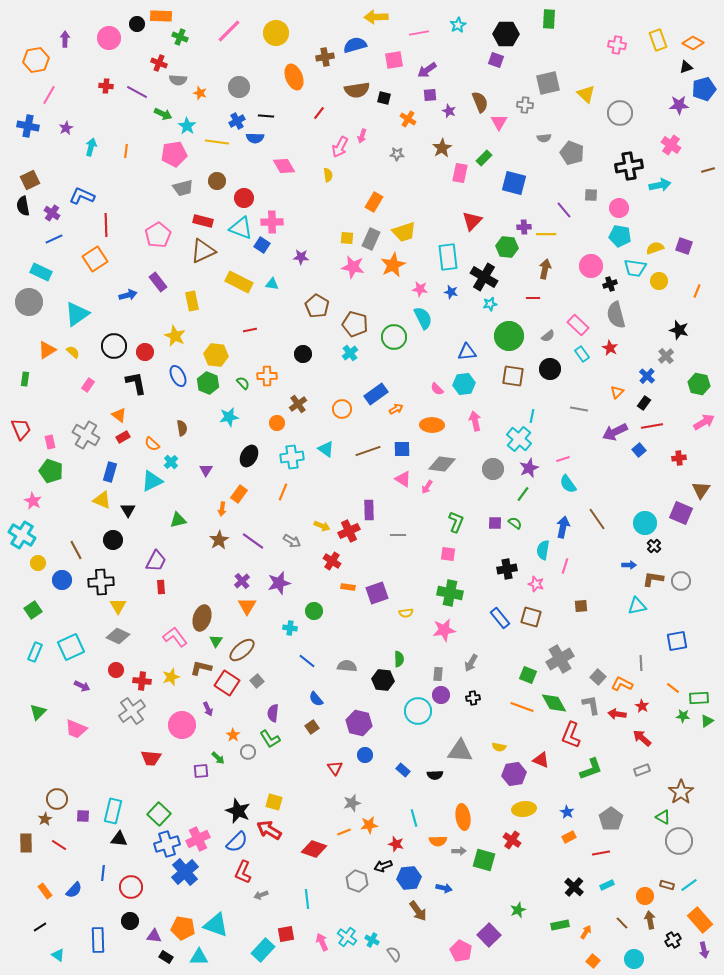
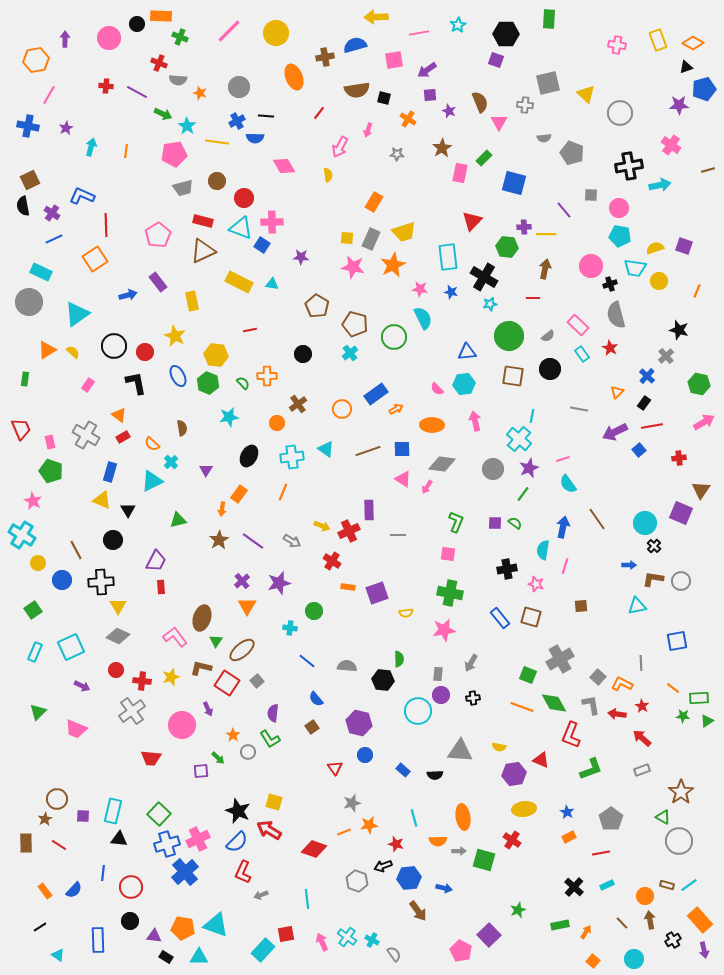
pink arrow at (362, 136): moved 6 px right, 6 px up
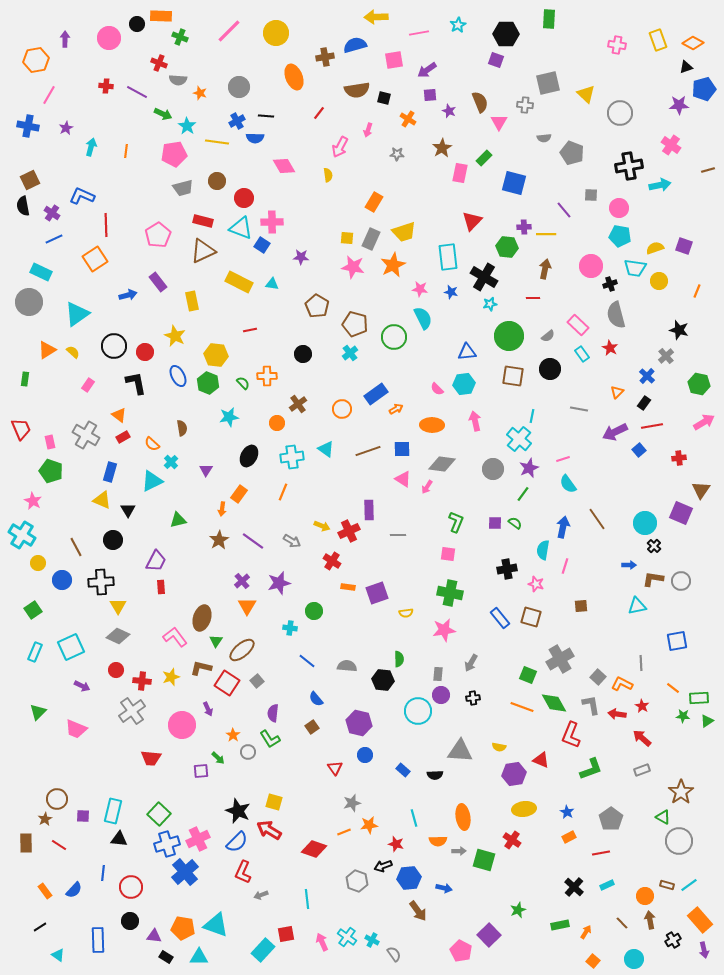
brown line at (76, 550): moved 3 px up
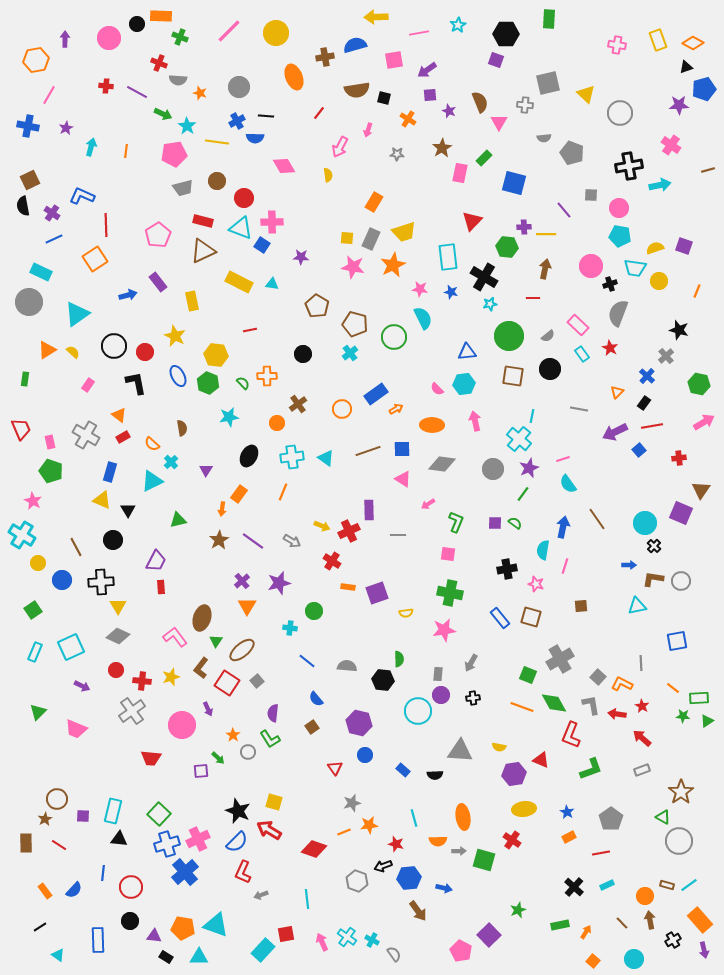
gray semicircle at (616, 315): moved 2 px right, 2 px up; rotated 36 degrees clockwise
cyan triangle at (326, 449): moved 9 px down
pink arrow at (427, 487): moved 1 px right, 17 px down; rotated 24 degrees clockwise
brown L-shape at (201, 668): rotated 65 degrees counterclockwise
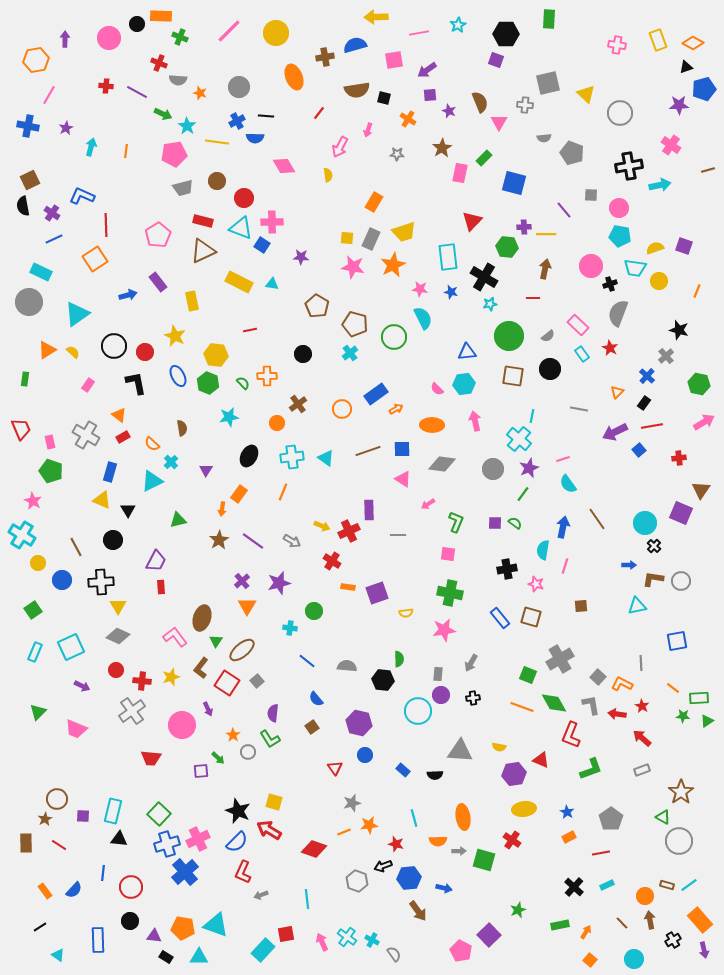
orange square at (593, 961): moved 3 px left, 1 px up
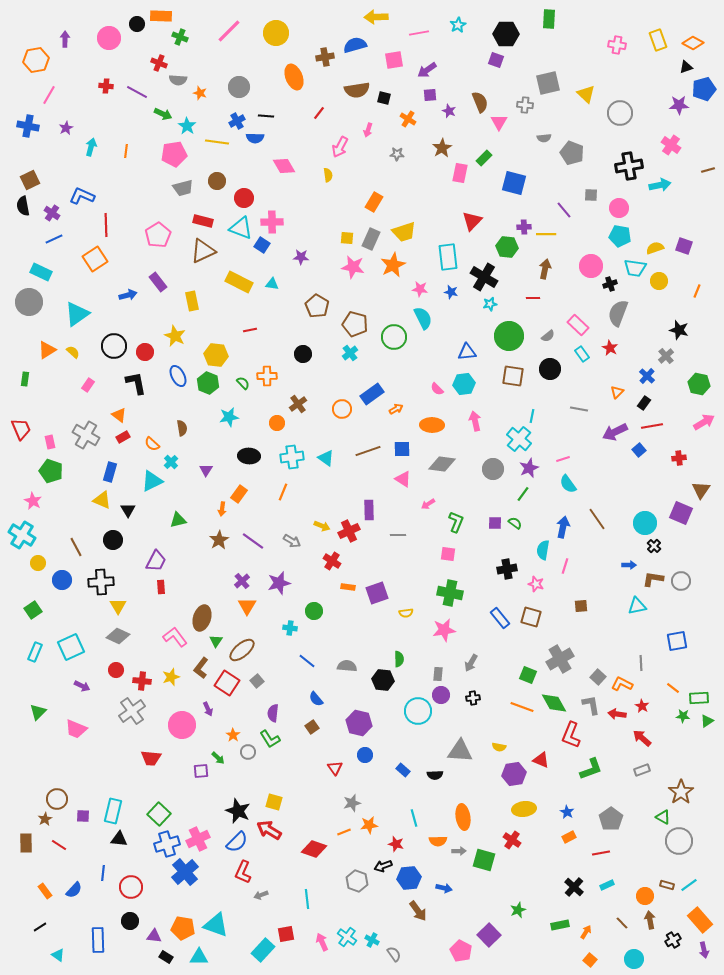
blue rectangle at (376, 394): moved 4 px left
black ellipse at (249, 456): rotated 65 degrees clockwise
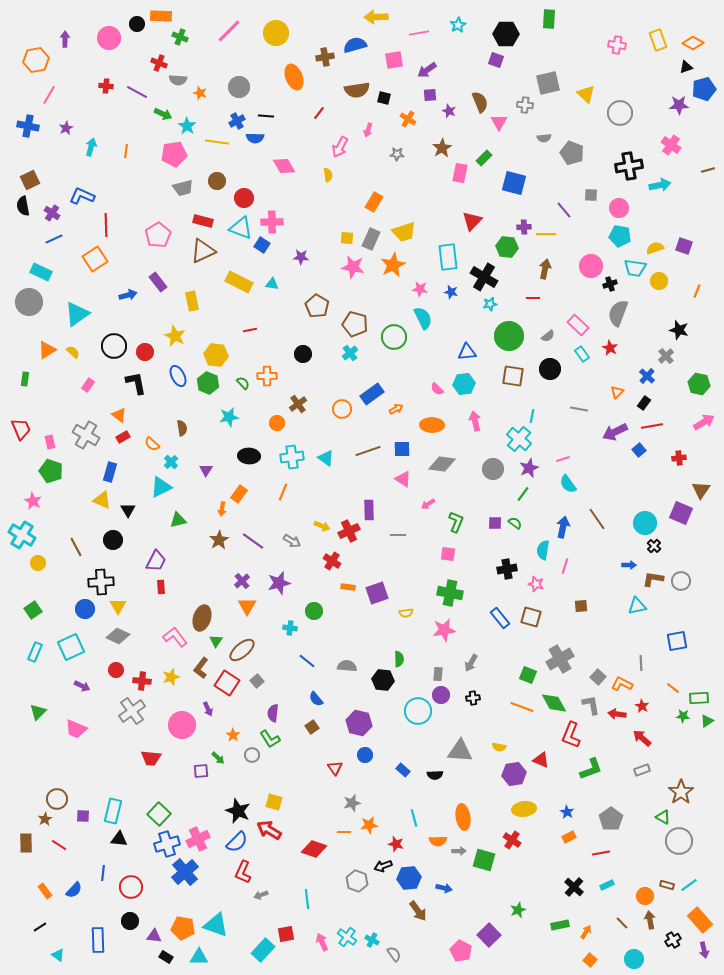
cyan triangle at (152, 481): moved 9 px right, 6 px down
blue circle at (62, 580): moved 23 px right, 29 px down
gray circle at (248, 752): moved 4 px right, 3 px down
orange line at (344, 832): rotated 24 degrees clockwise
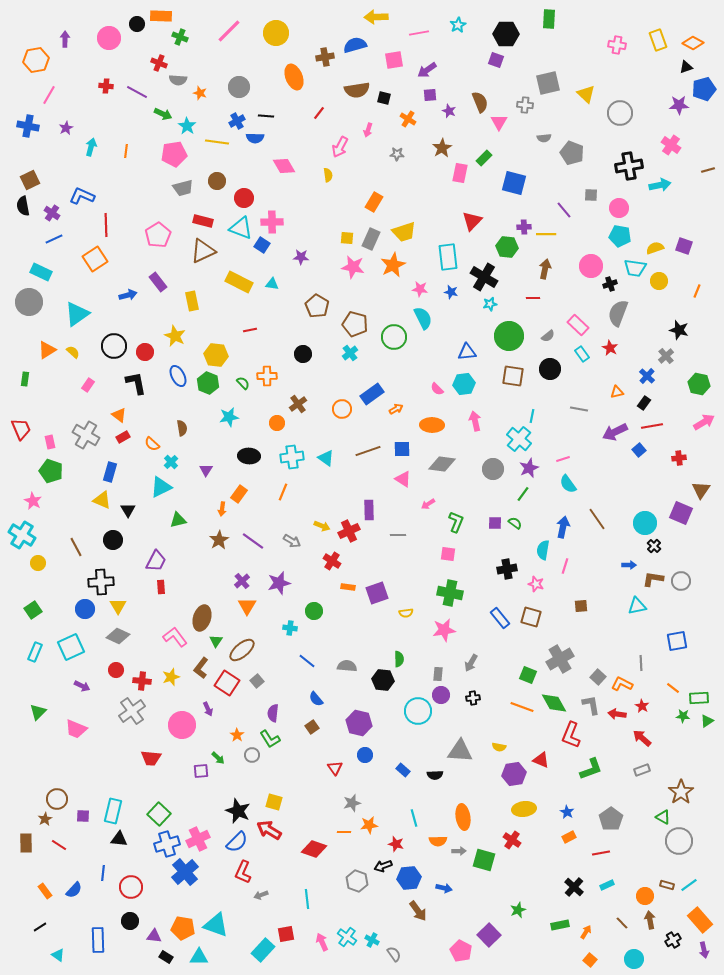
orange triangle at (617, 392): rotated 32 degrees clockwise
orange star at (233, 735): moved 4 px right
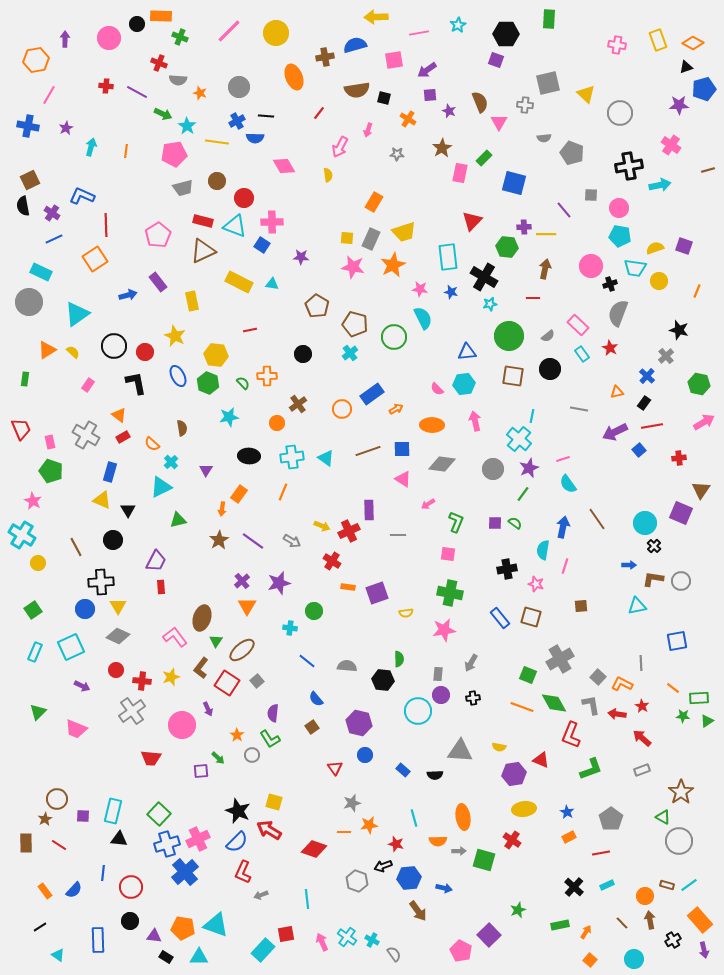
cyan triangle at (241, 228): moved 6 px left, 2 px up
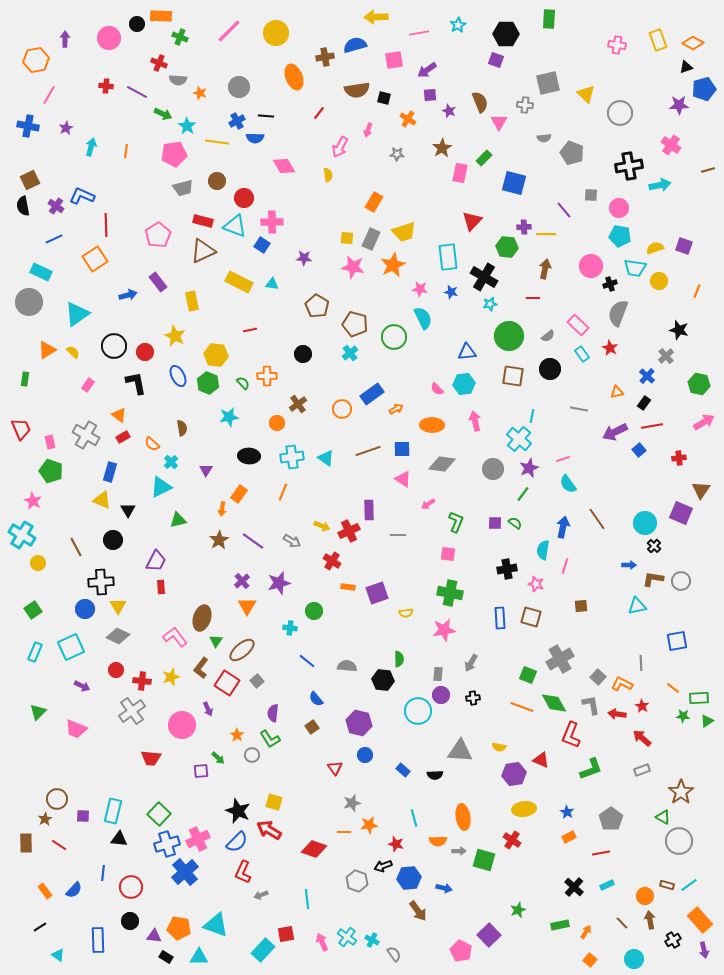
purple cross at (52, 213): moved 4 px right, 7 px up
purple star at (301, 257): moved 3 px right, 1 px down
blue rectangle at (500, 618): rotated 35 degrees clockwise
orange pentagon at (183, 928): moved 4 px left
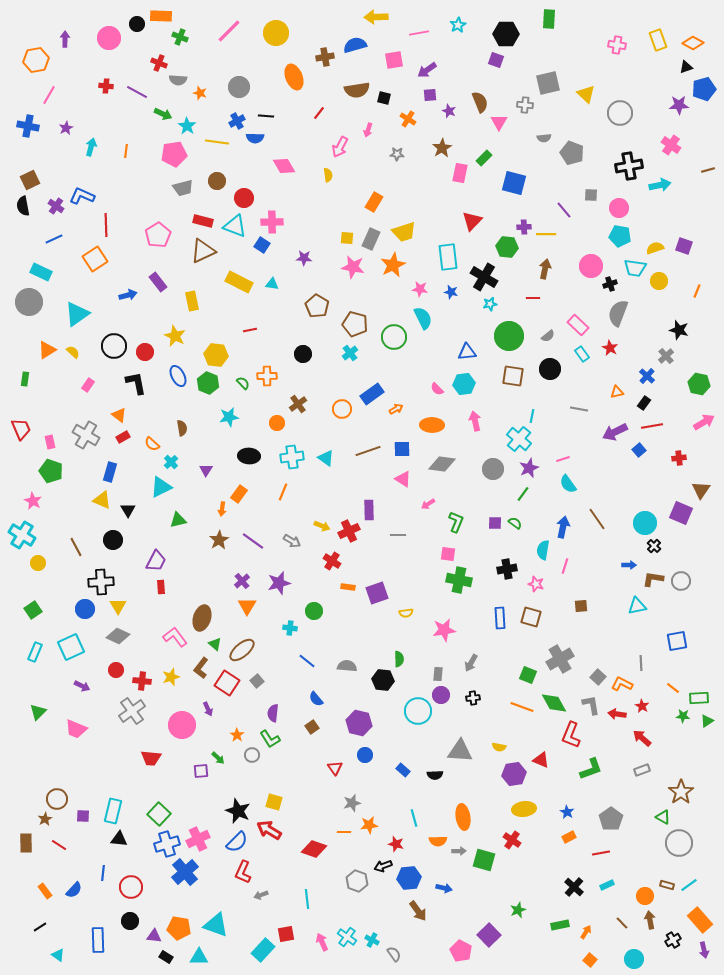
green cross at (450, 593): moved 9 px right, 13 px up
green triangle at (216, 641): moved 1 px left, 3 px down; rotated 24 degrees counterclockwise
gray circle at (679, 841): moved 2 px down
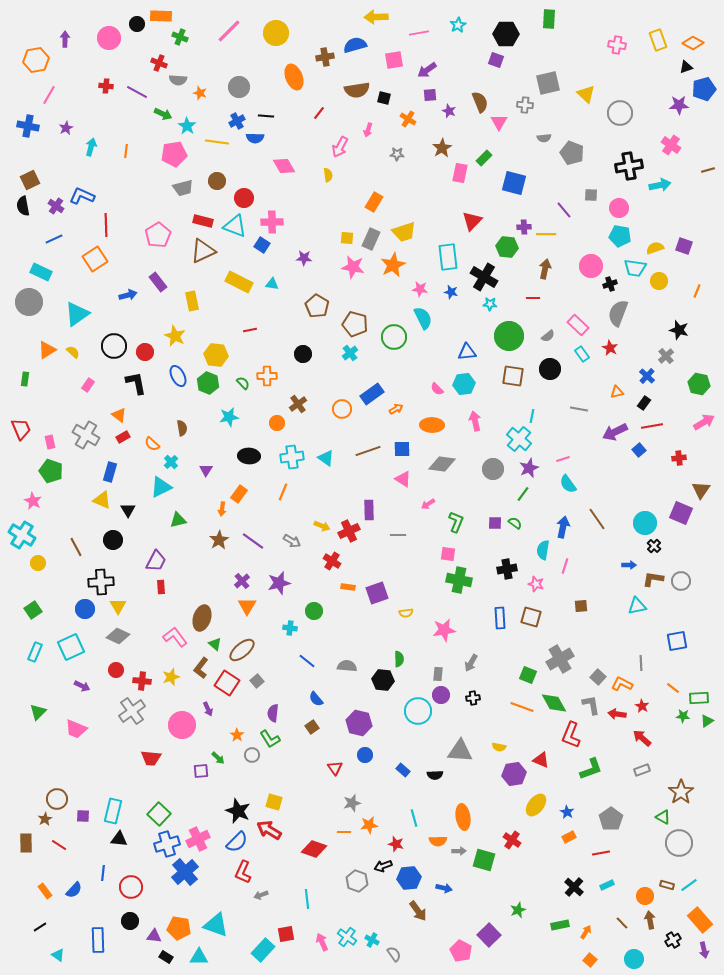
cyan star at (490, 304): rotated 16 degrees clockwise
yellow ellipse at (524, 809): moved 12 px right, 4 px up; rotated 45 degrees counterclockwise
